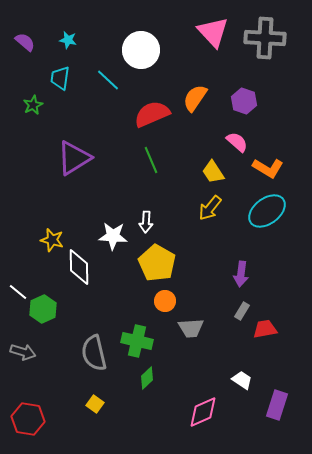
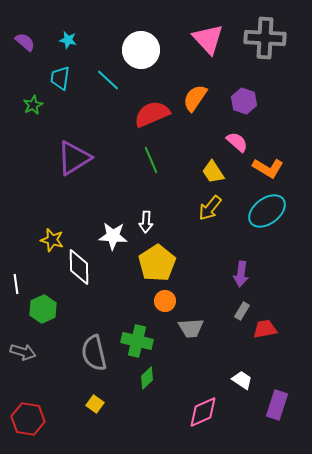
pink triangle: moved 5 px left, 7 px down
yellow pentagon: rotated 9 degrees clockwise
white line: moved 2 px left, 8 px up; rotated 42 degrees clockwise
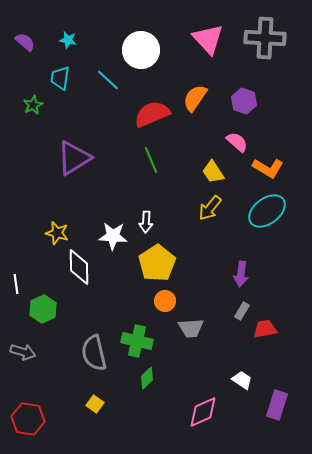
yellow star: moved 5 px right, 7 px up
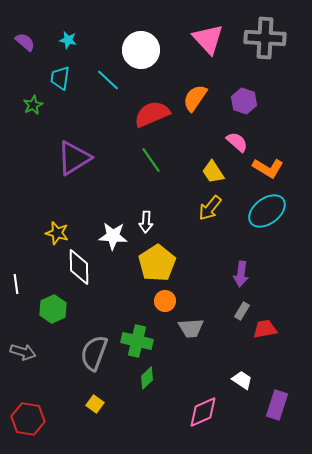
green line: rotated 12 degrees counterclockwise
green hexagon: moved 10 px right
gray semicircle: rotated 33 degrees clockwise
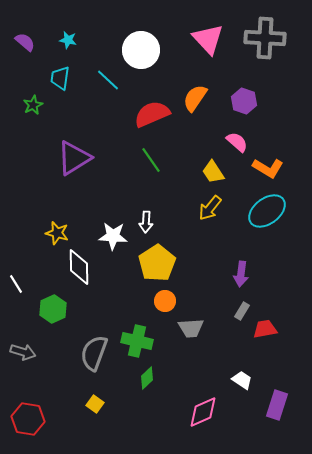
white line: rotated 24 degrees counterclockwise
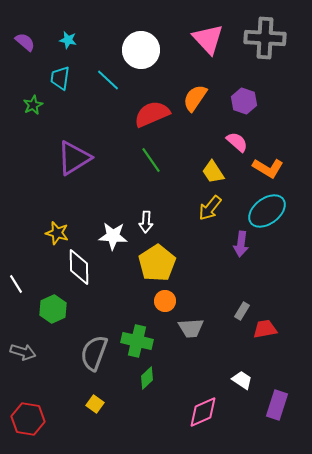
purple arrow: moved 30 px up
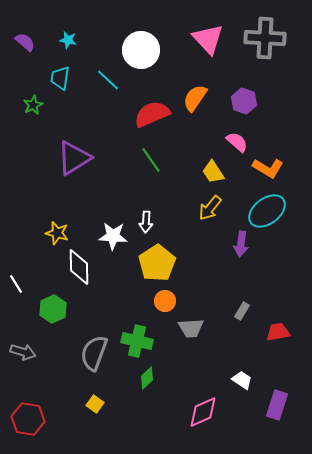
red trapezoid: moved 13 px right, 3 px down
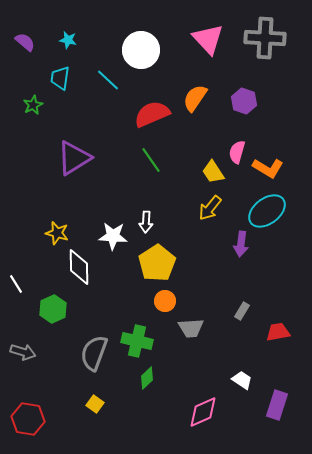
pink semicircle: moved 10 px down; rotated 115 degrees counterclockwise
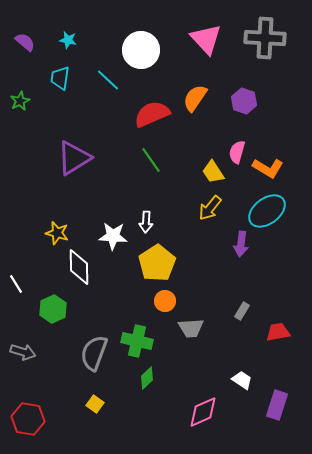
pink triangle: moved 2 px left
green star: moved 13 px left, 4 px up
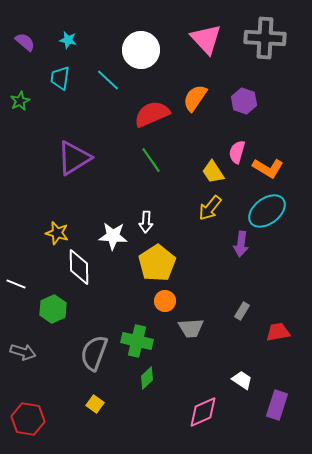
white line: rotated 36 degrees counterclockwise
